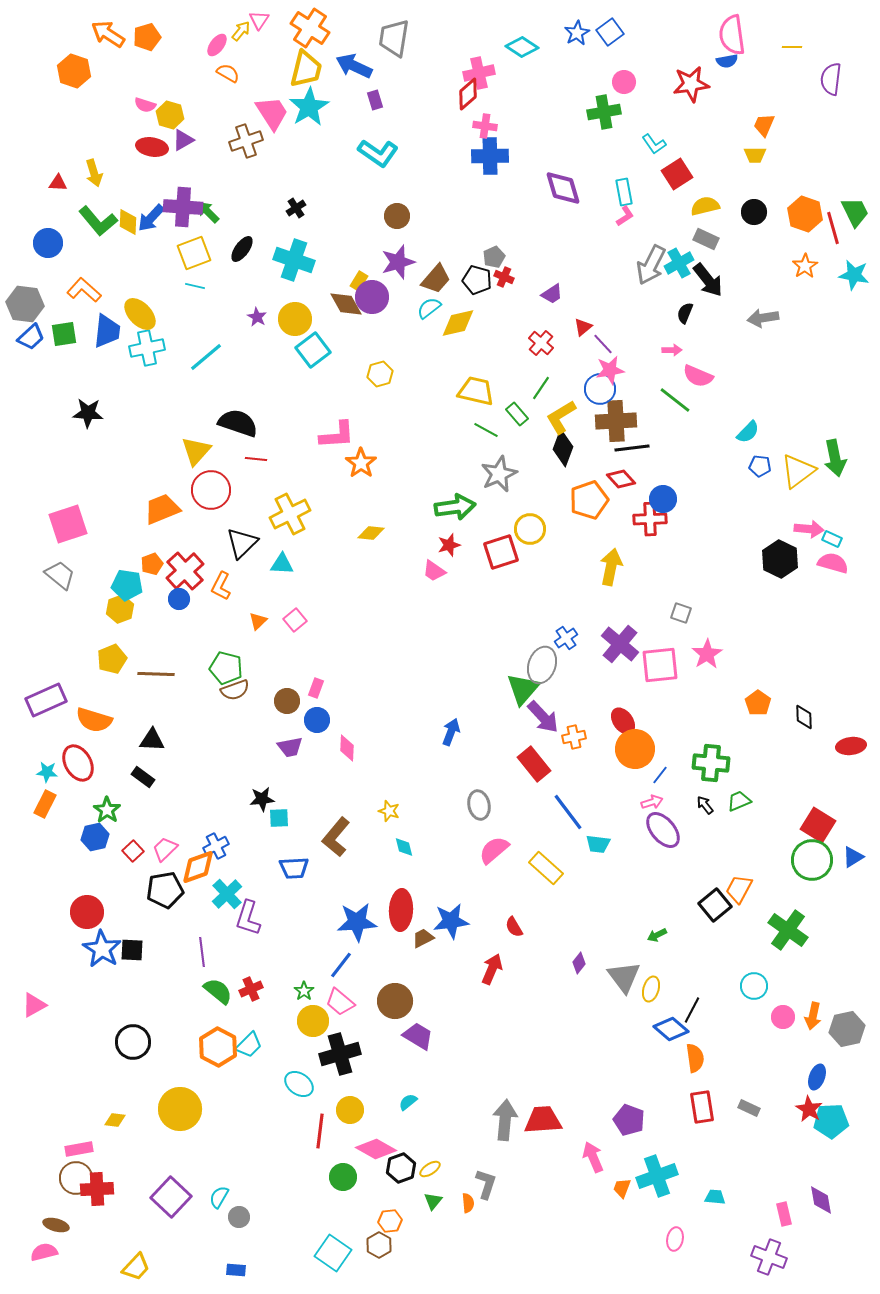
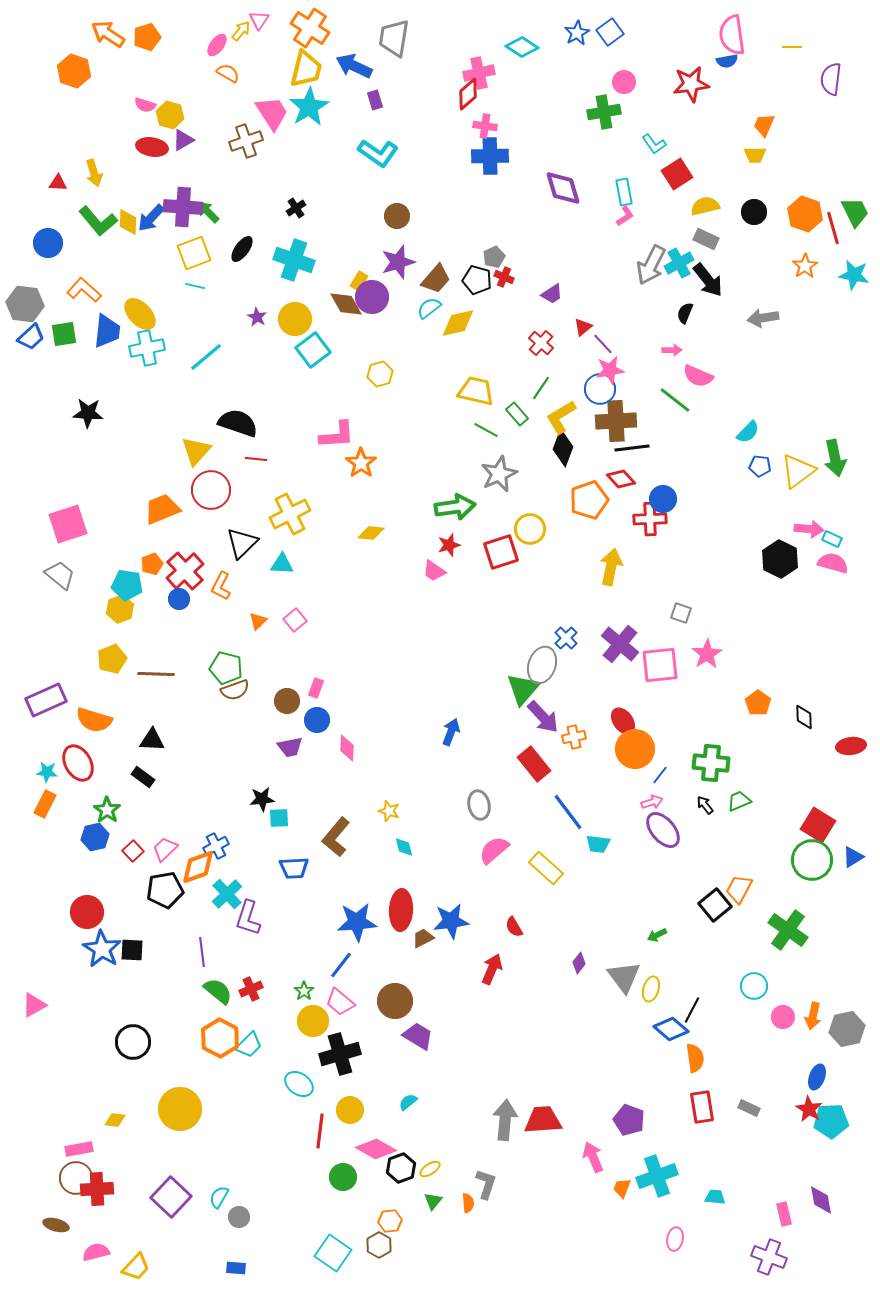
blue cross at (566, 638): rotated 10 degrees counterclockwise
orange hexagon at (218, 1047): moved 2 px right, 9 px up
pink semicircle at (44, 1252): moved 52 px right
blue rectangle at (236, 1270): moved 2 px up
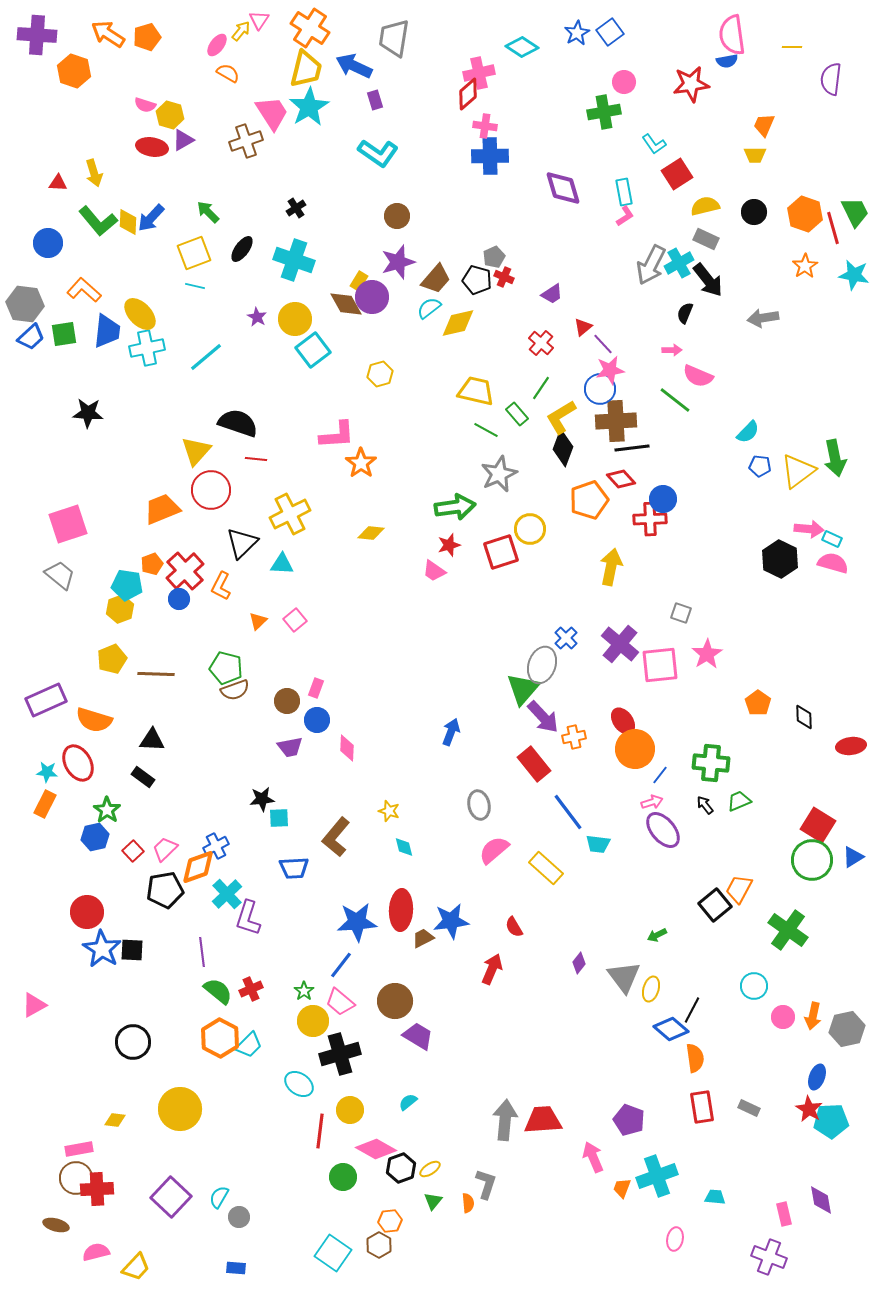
purple cross at (183, 207): moved 146 px left, 172 px up
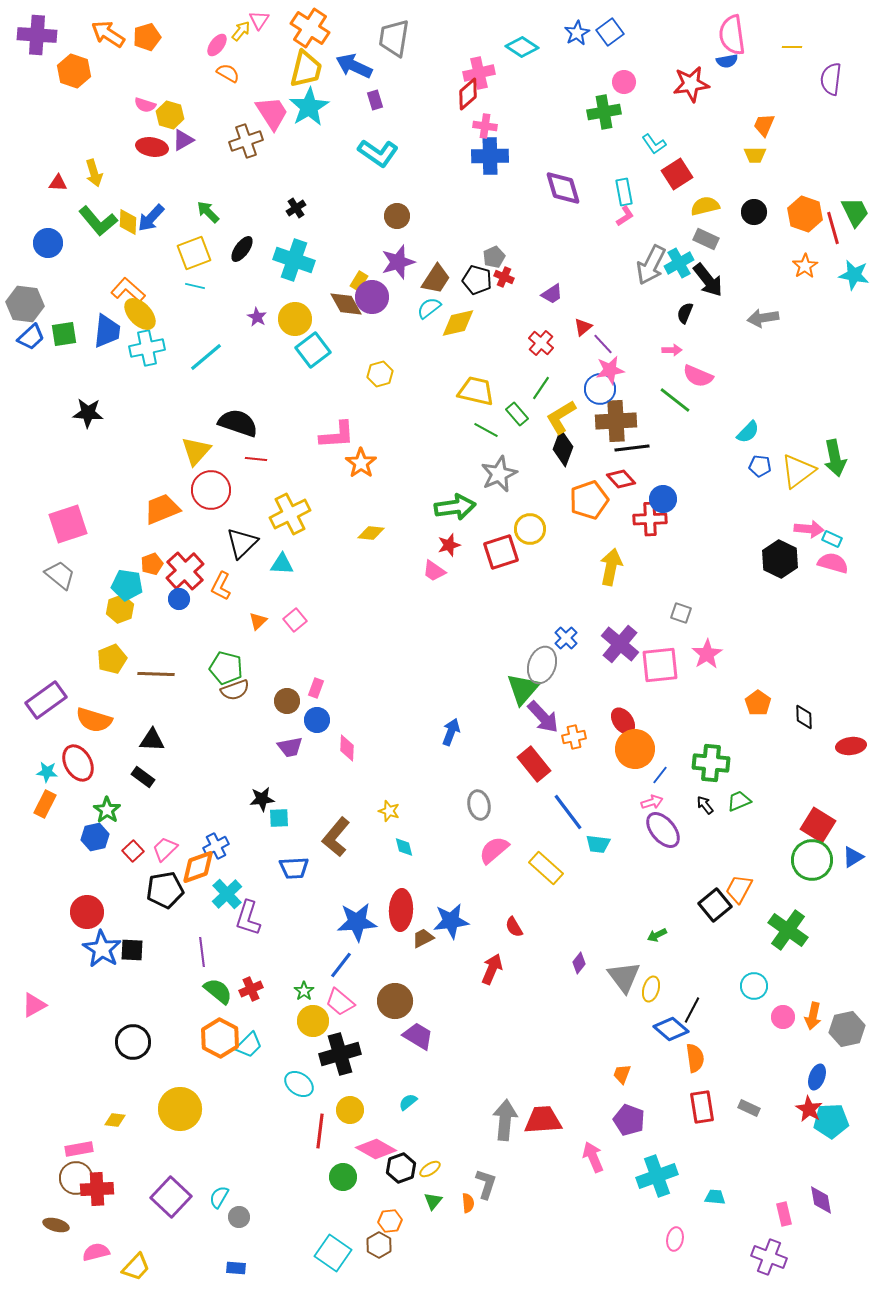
brown trapezoid at (436, 279): rotated 8 degrees counterclockwise
orange L-shape at (84, 290): moved 44 px right
purple rectangle at (46, 700): rotated 12 degrees counterclockwise
orange trapezoid at (622, 1188): moved 114 px up
